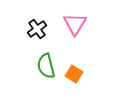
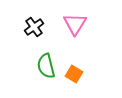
black cross: moved 3 px left, 2 px up
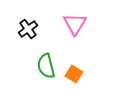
black cross: moved 6 px left, 2 px down
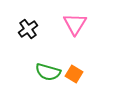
green semicircle: moved 2 px right, 6 px down; rotated 60 degrees counterclockwise
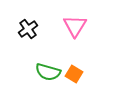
pink triangle: moved 2 px down
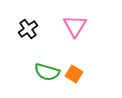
green semicircle: moved 1 px left
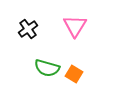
green semicircle: moved 4 px up
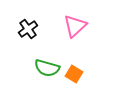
pink triangle: rotated 15 degrees clockwise
